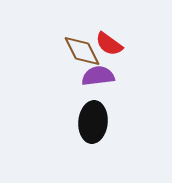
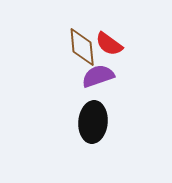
brown diamond: moved 4 px up; rotated 21 degrees clockwise
purple semicircle: rotated 12 degrees counterclockwise
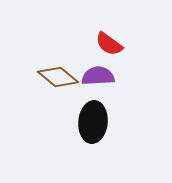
brown diamond: moved 24 px left, 30 px down; rotated 45 degrees counterclockwise
purple semicircle: rotated 16 degrees clockwise
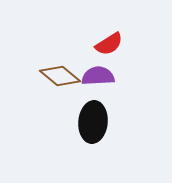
red semicircle: rotated 68 degrees counterclockwise
brown diamond: moved 2 px right, 1 px up
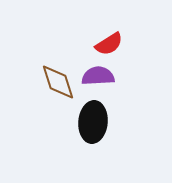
brown diamond: moved 2 px left, 6 px down; rotated 33 degrees clockwise
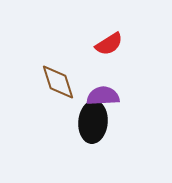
purple semicircle: moved 5 px right, 20 px down
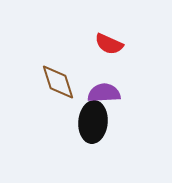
red semicircle: rotated 56 degrees clockwise
purple semicircle: moved 1 px right, 3 px up
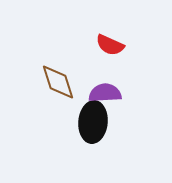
red semicircle: moved 1 px right, 1 px down
purple semicircle: moved 1 px right
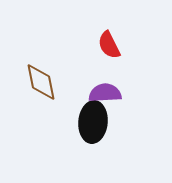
red semicircle: moved 1 px left; rotated 40 degrees clockwise
brown diamond: moved 17 px left; rotated 6 degrees clockwise
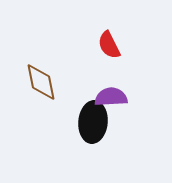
purple semicircle: moved 6 px right, 4 px down
